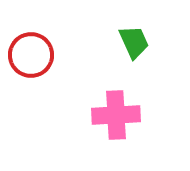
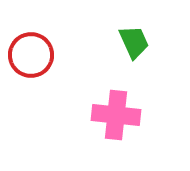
pink cross: rotated 9 degrees clockwise
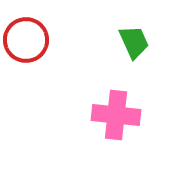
red circle: moved 5 px left, 15 px up
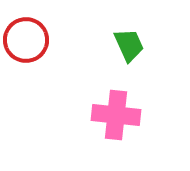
green trapezoid: moved 5 px left, 3 px down
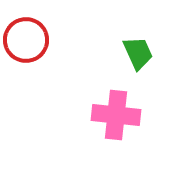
green trapezoid: moved 9 px right, 8 px down
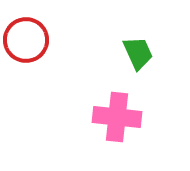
pink cross: moved 1 px right, 2 px down
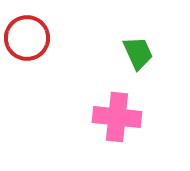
red circle: moved 1 px right, 2 px up
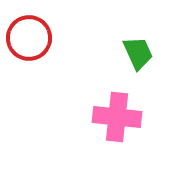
red circle: moved 2 px right
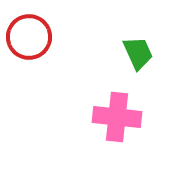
red circle: moved 1 px up
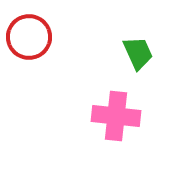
pink cross: moved 1 px left, 1 px up
